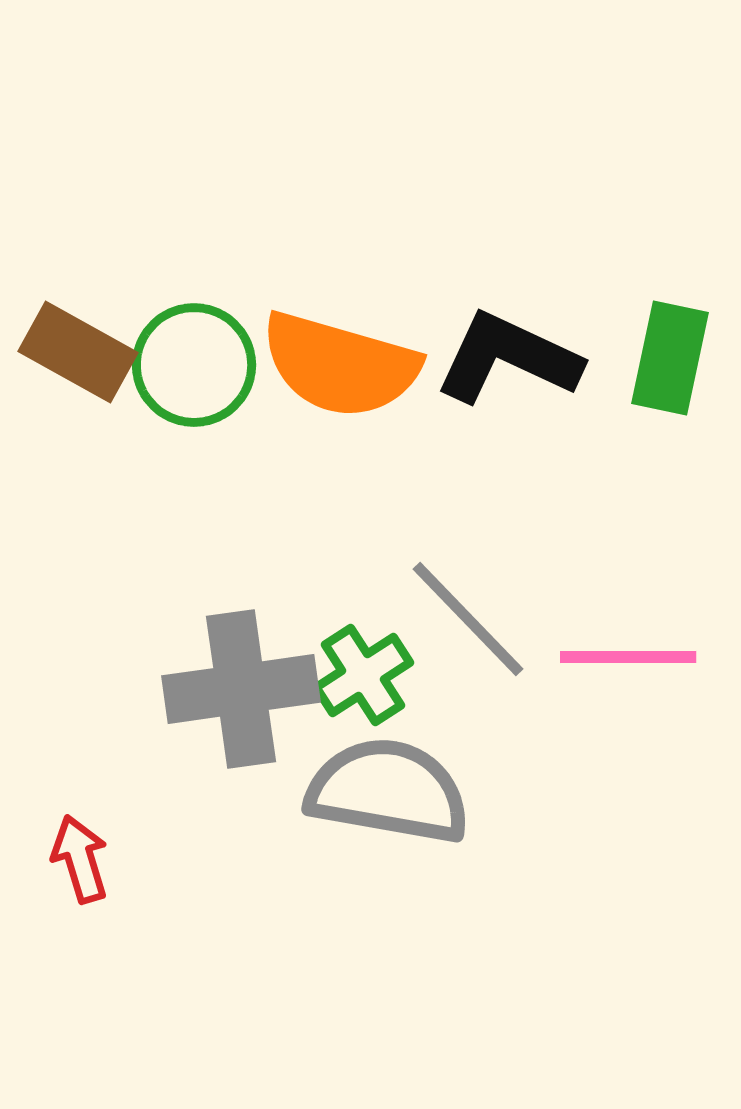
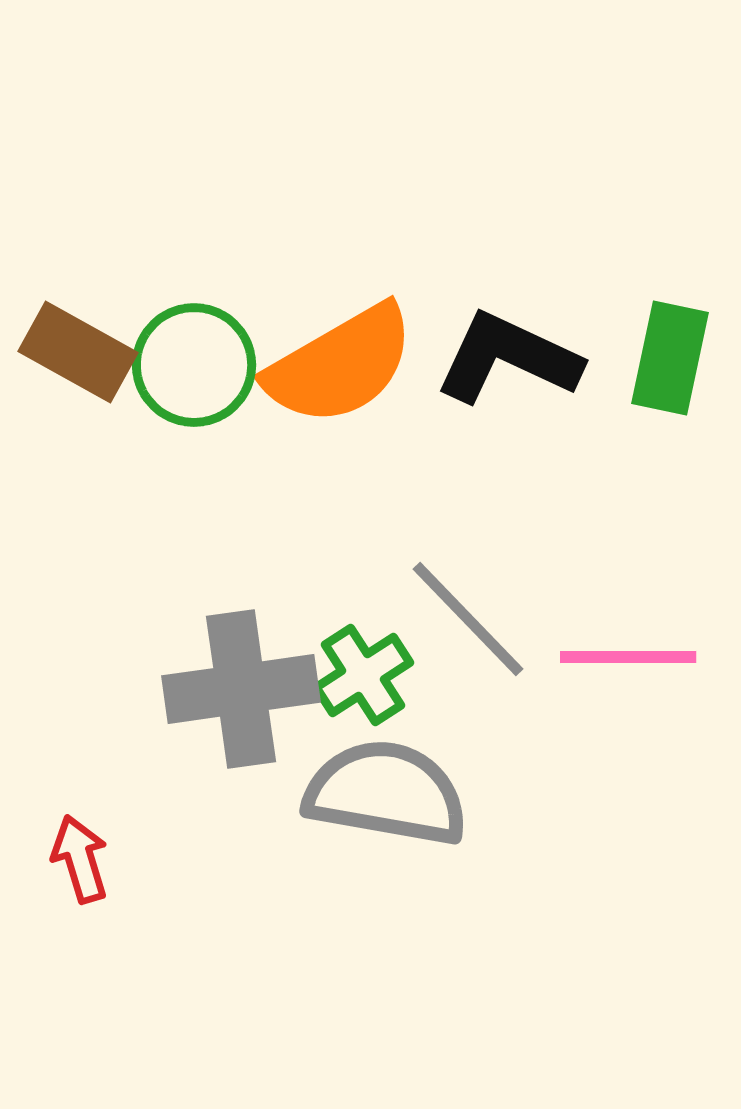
orange semicircle: rotated 46 degrees counterclockwise
gray semicircle: moved 2 px left, 2 px down
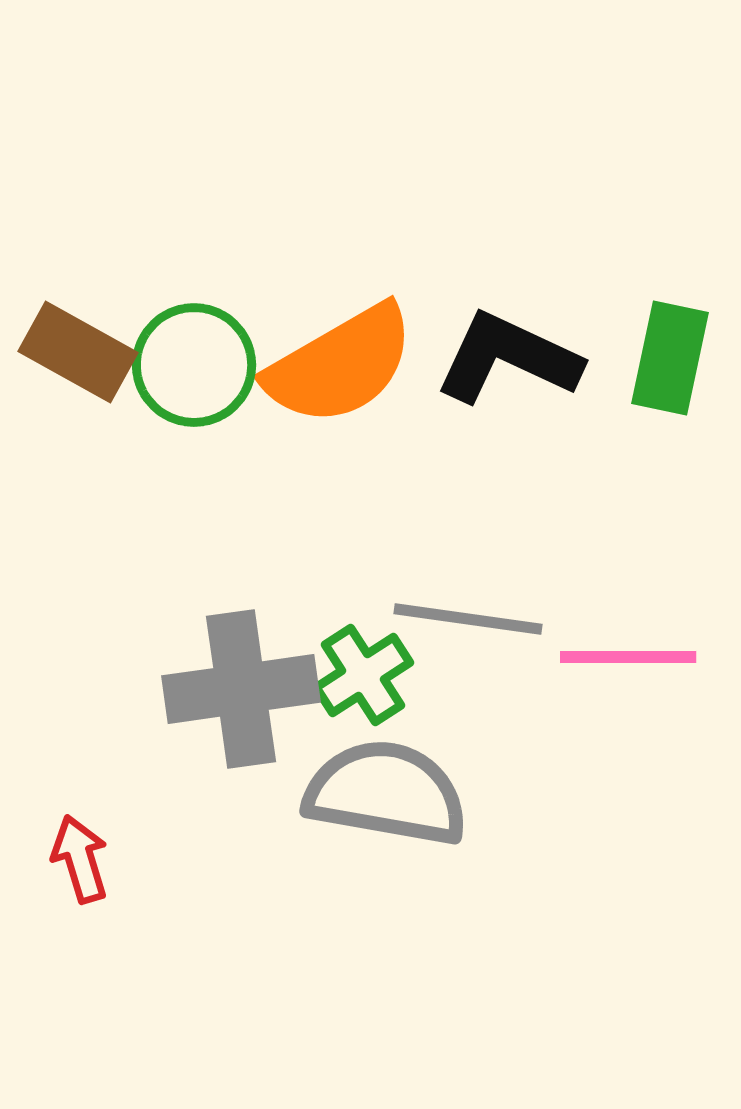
gray line: rotated 38 degrees counterclockwise
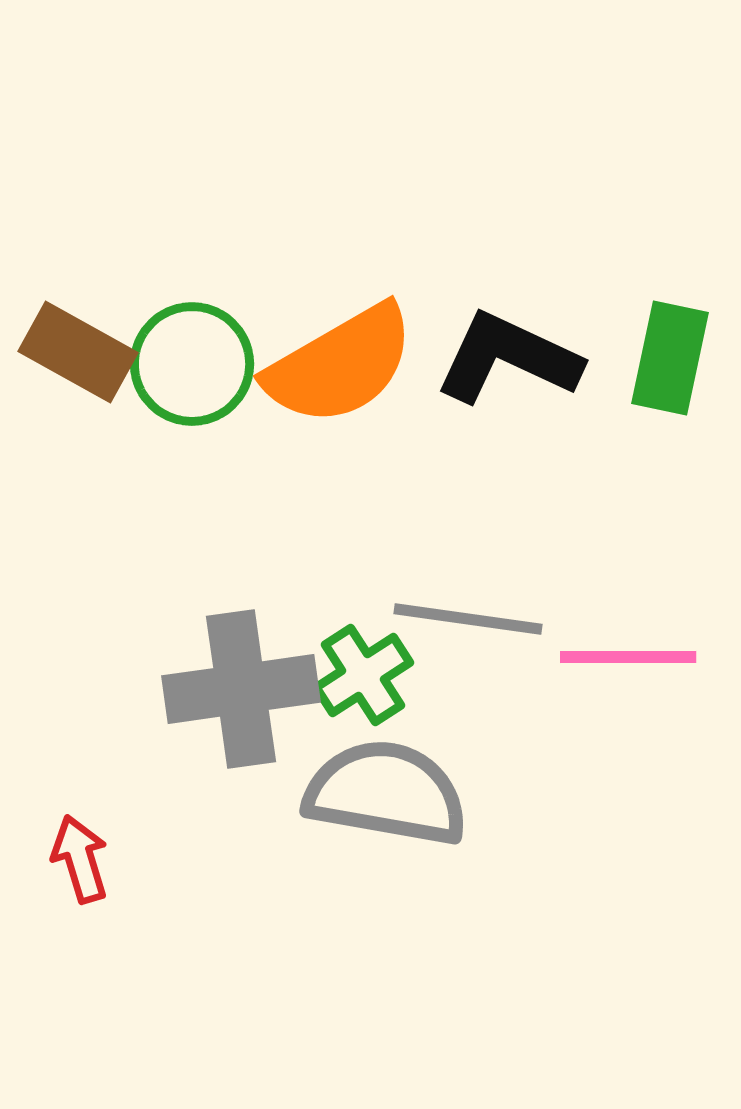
green circle: moved 2 px left, 1 px up
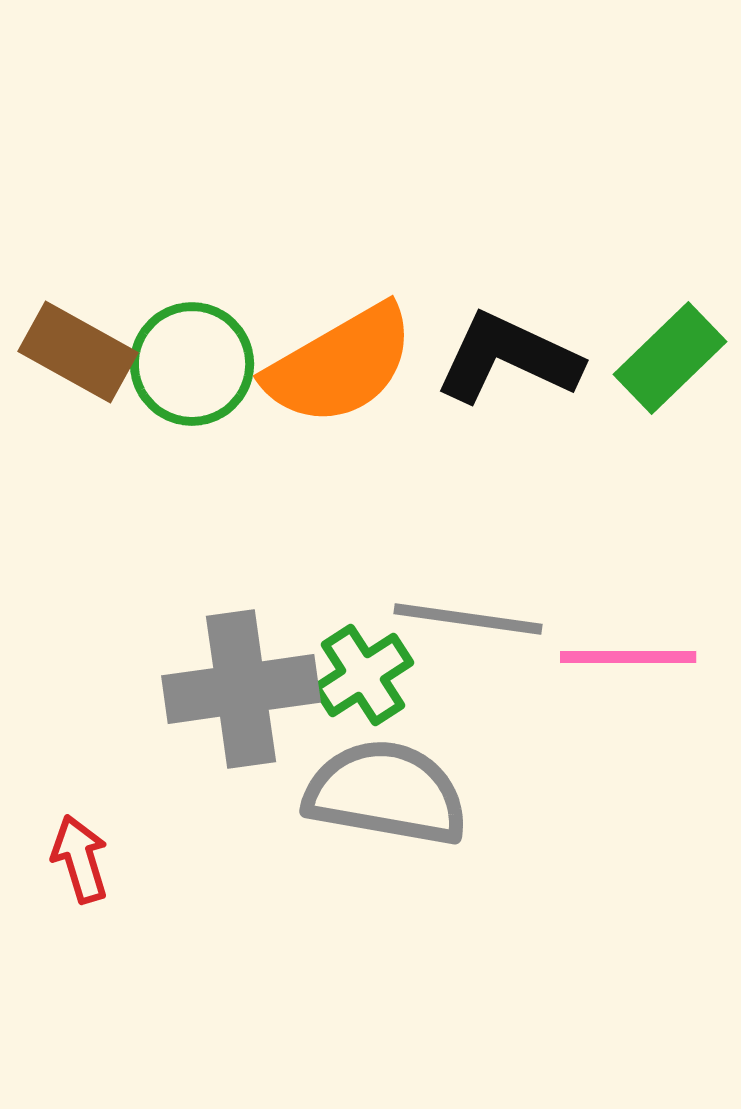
green rectangle: rotated 34 degrees clockwise
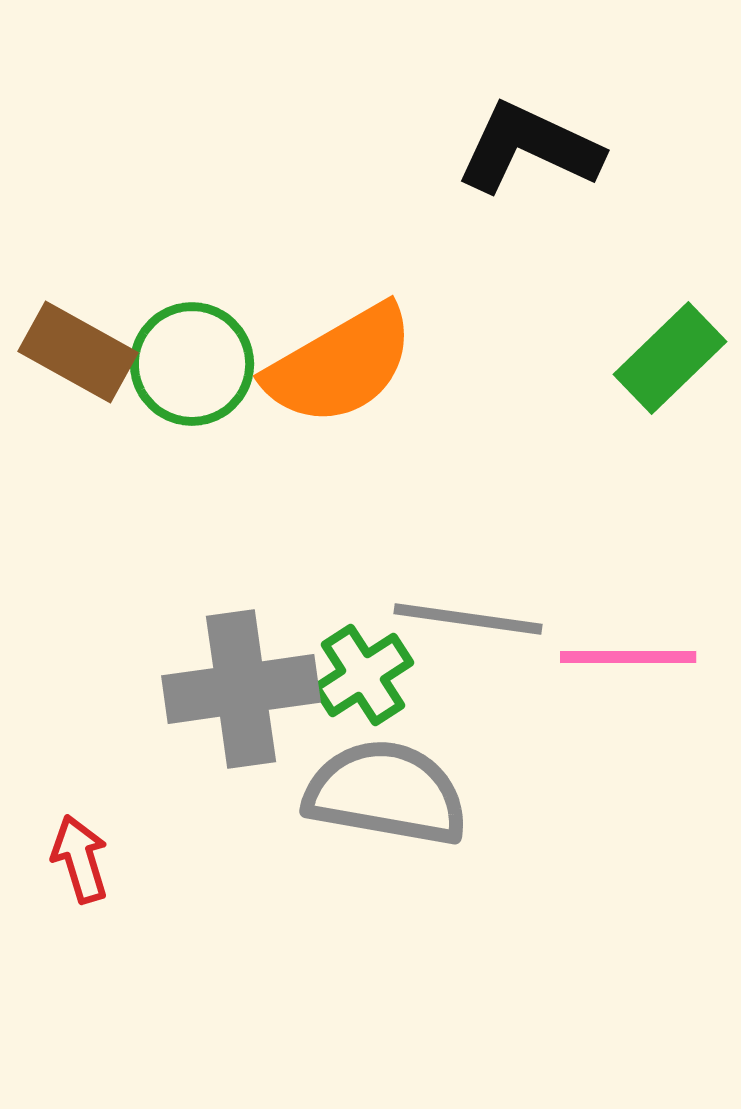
black L-shape: moved 21 px right, 210 px up
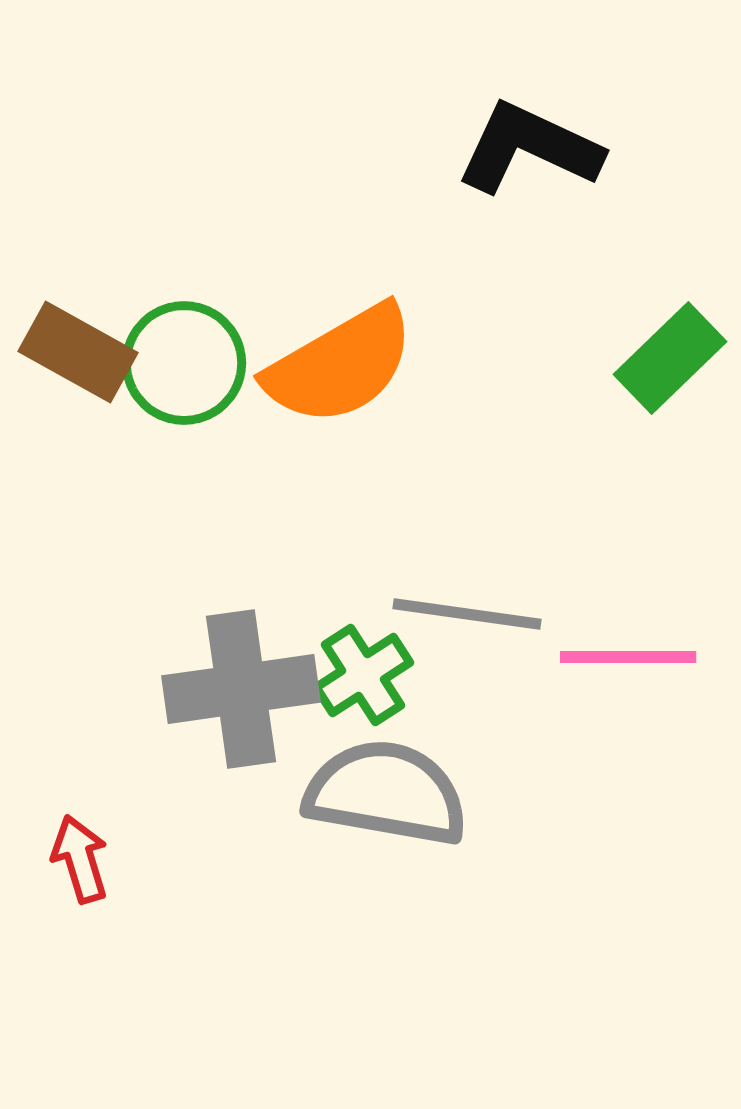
green circle: moved 8 px left, 1 px up
gray line: moved 1 px left, 5 px up
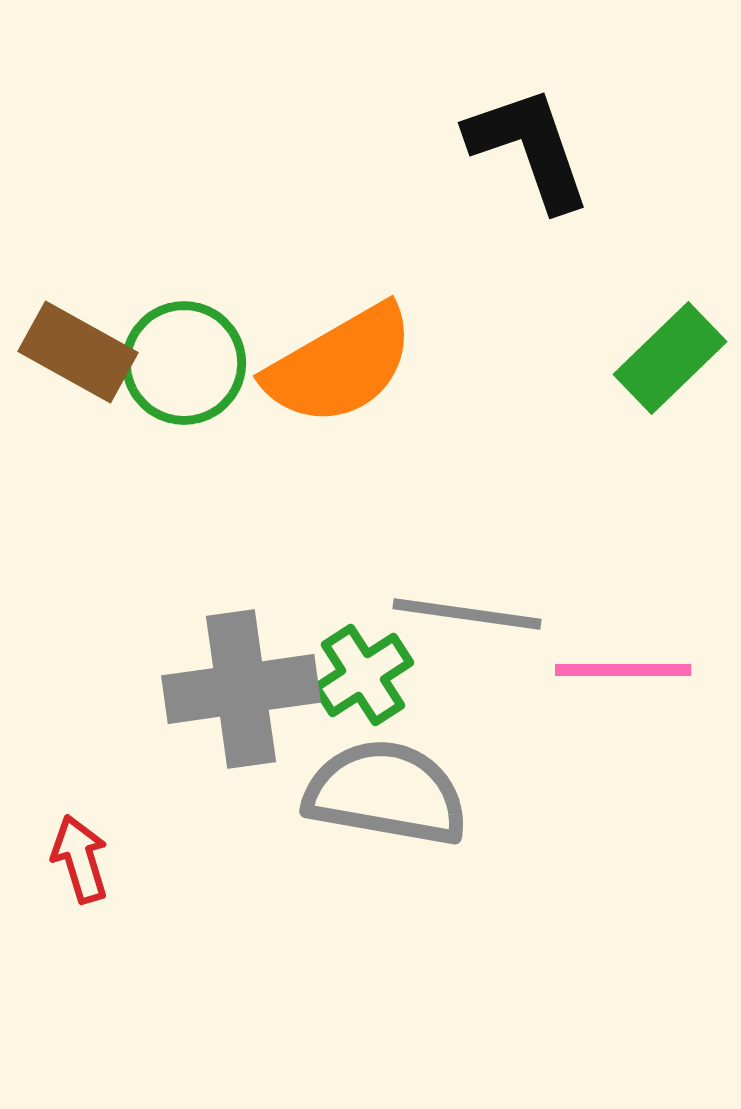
black L-shape: rotated 46 degrees clockwise
pink line: moved 5 px left, 13 px down
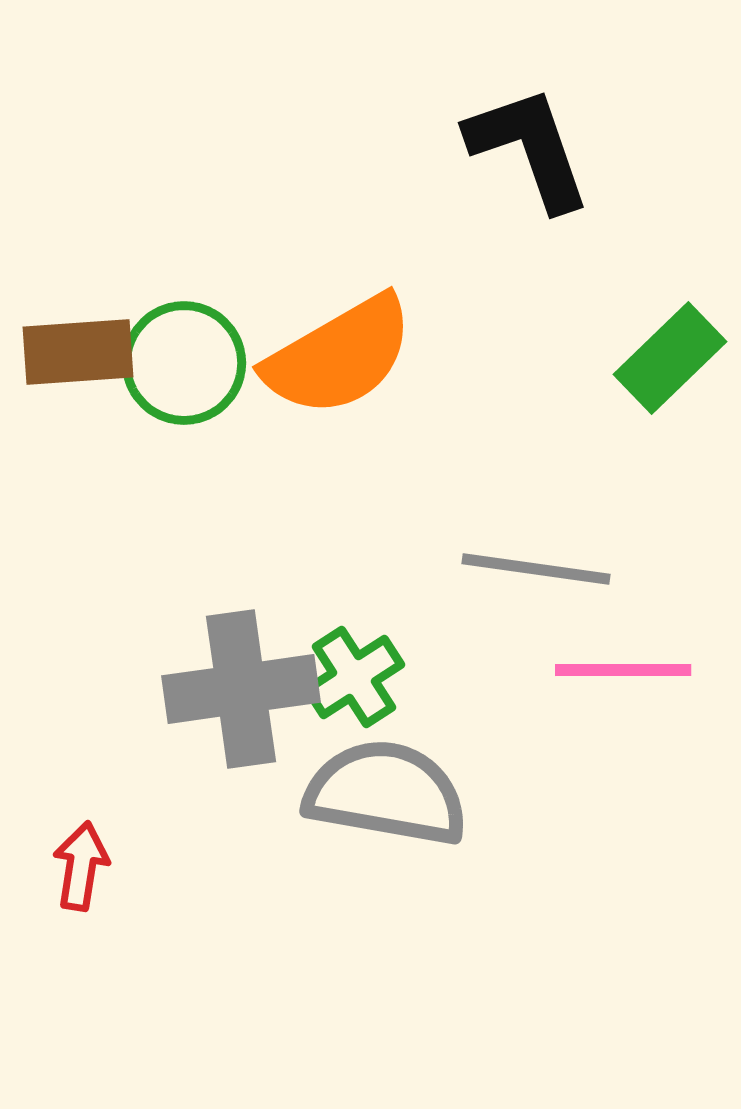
brown rectangle: rotated 33 degrees counterclockwise
orange semicircle: moved 1 px left, 9 px up
gray line: moved 69 px right, 45 px up
green cross: moved 9 px left, 2 px down
red arrow: moved 1 px right, 7 px down; rotated 26 degrees clockwise
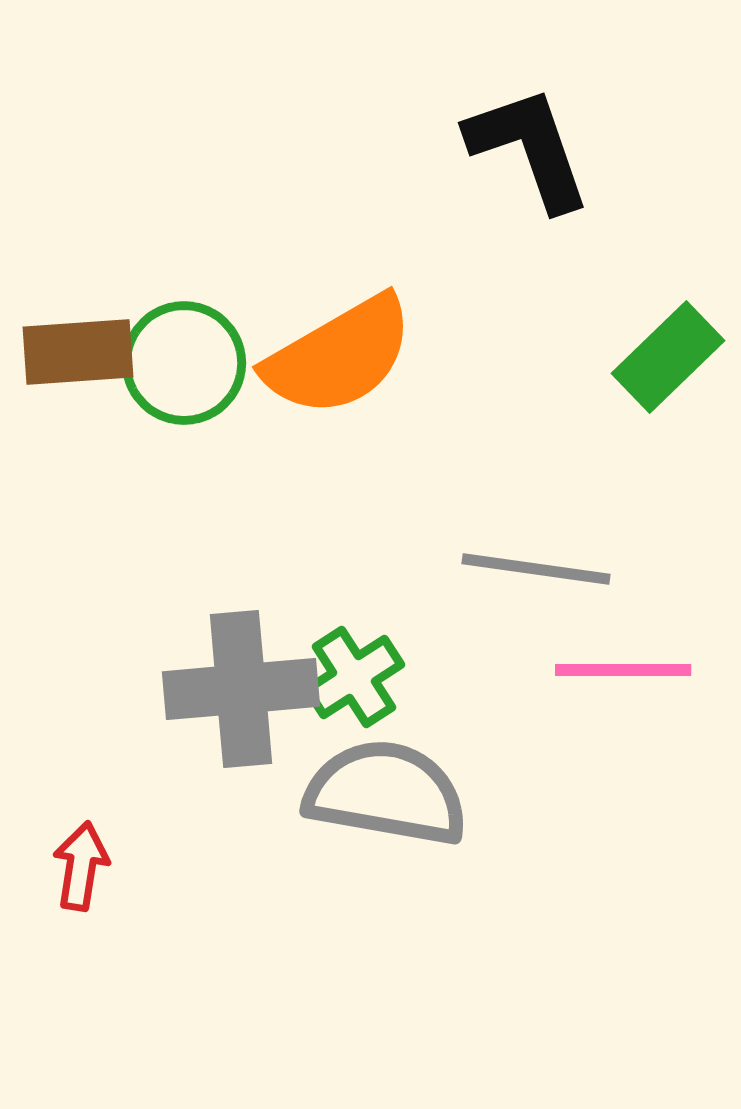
green rectangle: moved 2 px left, 1 px up
gray cross: rotated 3 degrees clockwise
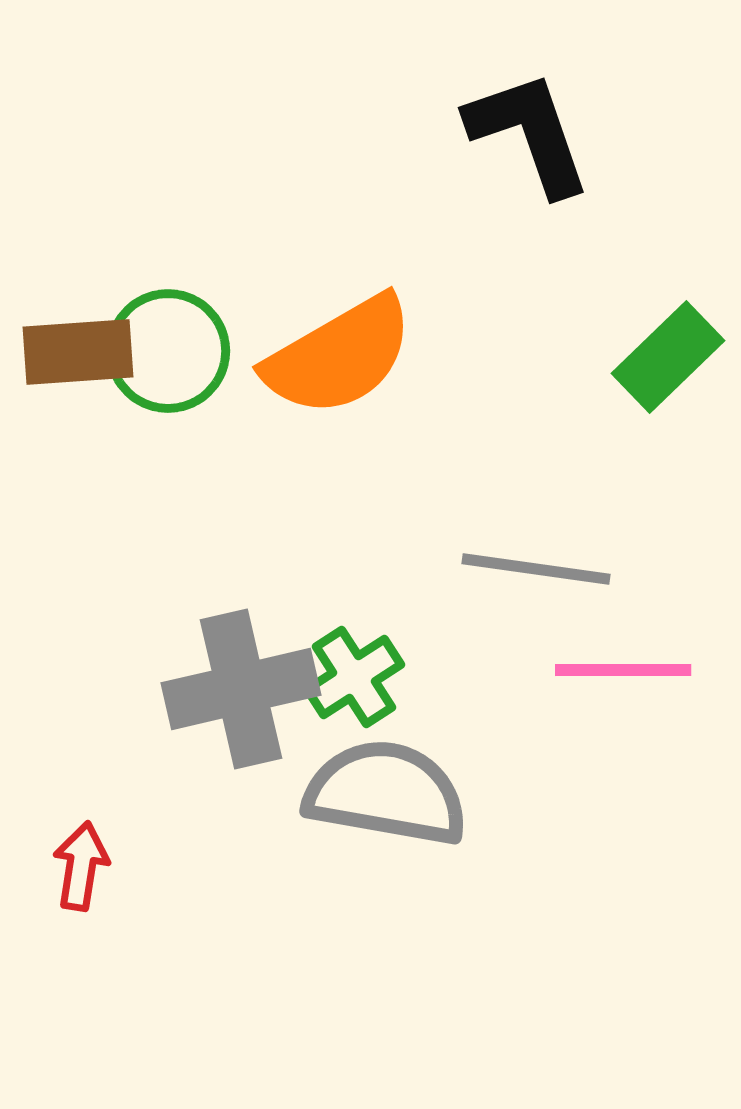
black L-shape: moved 15 px up
green circle: moved 16 px left, 12 px up
gray cross: rotated 8 degrees counterclockwise
